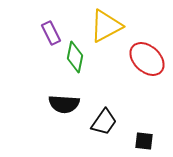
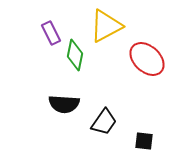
green diamond: moved 2 px up
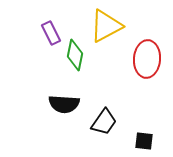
red ellipse: rotated 51 degrees clockwise
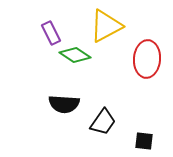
green diamond: rotated 68 degrees counterclockwise
black trapezoid: moved 1 px left
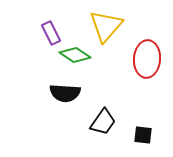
yellow triangle: rotated 21 degrees counterclockwise
black semicircle: moved 1 px right, 11 px up
black square: moved 1 px left, 6 px up
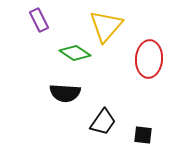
purple rectangle: moved 12 px left, 13 px up
green diamond: moved 2 px up
red ellipse: moved 2 px right
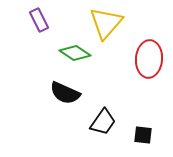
yellow triangle: moved 3 px up
black semicircle: rotated 20 degrees clockwise
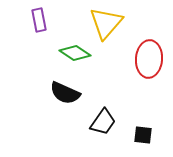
purple rectangle: rotated 15 degrees clockwise
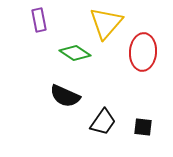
red ellipse: moved 6 px left, 7 px up
black semicircle: moved 3 px down
black square: moved 8 px up
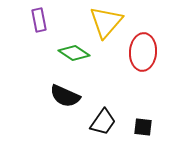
yellow triangle: moved 1 px up
green diamond: moved 1 px left
